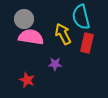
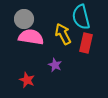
red rectangle: moved 1 px left
purple star: moved 1 px down; rotated 24 degrees clockwise
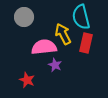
gray circle: moved 2 px up
pink semicircle: moved 13 px right, 10 px down; rotated 15 degrees counterclockwise
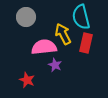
gray circle: moved 2 px right
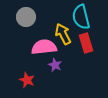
red rectangle: rotated 30 degrees counterclockwise
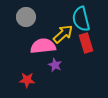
cyan semicircle: moved 2 px down
yellow arrow: rotated 75 degrees clockwise
pink semicircle: moved 1 px left, 1 px up
red star: rotated 21 degrees counterclockwise
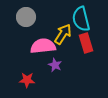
yellow arrow: rotated 15 degrees counterclockwise
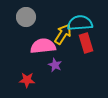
cyan semicircle: moved 1 px left, 4 px down; rotated 100 degrees clockwise
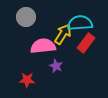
red rectangle: rotated 54 degrees clockwise
purple star: moved 1 px right, 1 px down
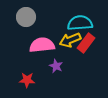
yellow arrow: moved 7 px right, 6 px down; rotated 145 degrees counterclockwise
pink semicircle: moved 1 px left, 1 px up
